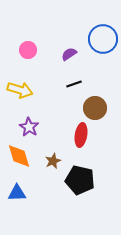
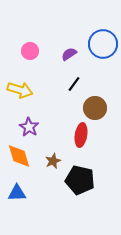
blue circle: moved 5 px down
pink circle: moved 2 px right, 1 px down
black line: rotated 35 degrees counterclockwise
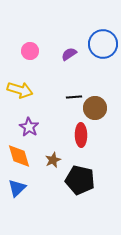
black line: moved 13 px down; rotated 49 degrees clockwise
red ellipse: rotated 10 degrees counterclockwise
brown star: moved 1 px up
blue triangle: moved 5 px up; rotated 42 degrees counterclockwise
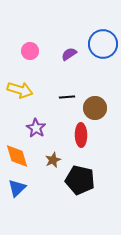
black line: moved 7 px left
purple star: moved 7 px right, 1 px down
orange diamond: moved 2 px left
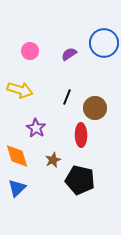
blue circle: moved 1 px right, 1 px up
black line: rotated 63 degrees counterclockwise
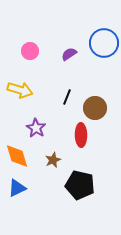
black pentagon: moved 5 px down
blue triangle: rotated 18 degrees clockwise
